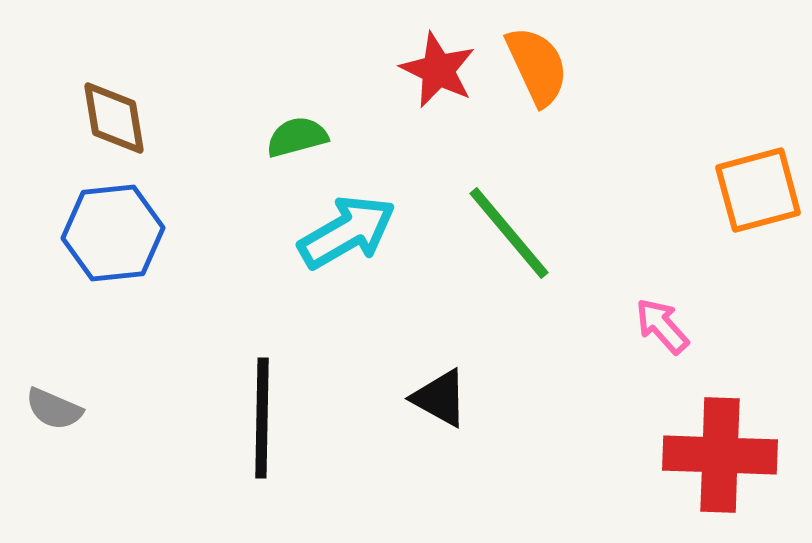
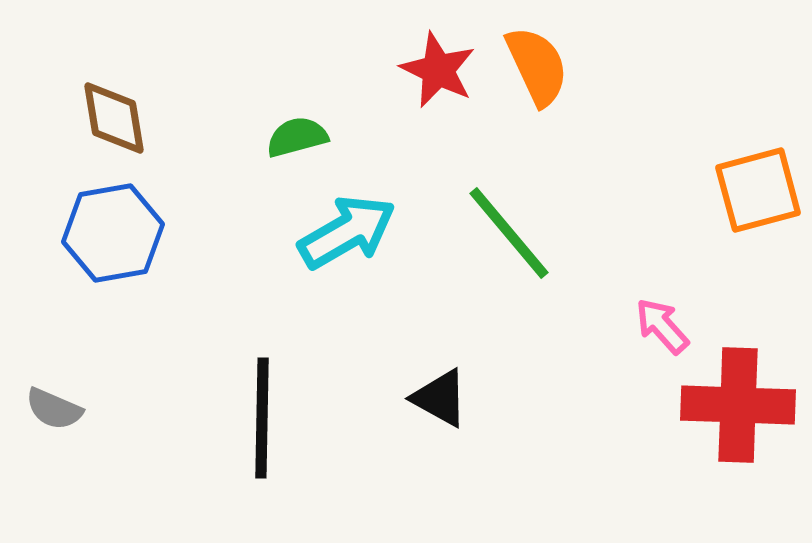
blue hexagon: rotated 4 degrees counterclockwise
red cross: moved 18 px right, 50 px up
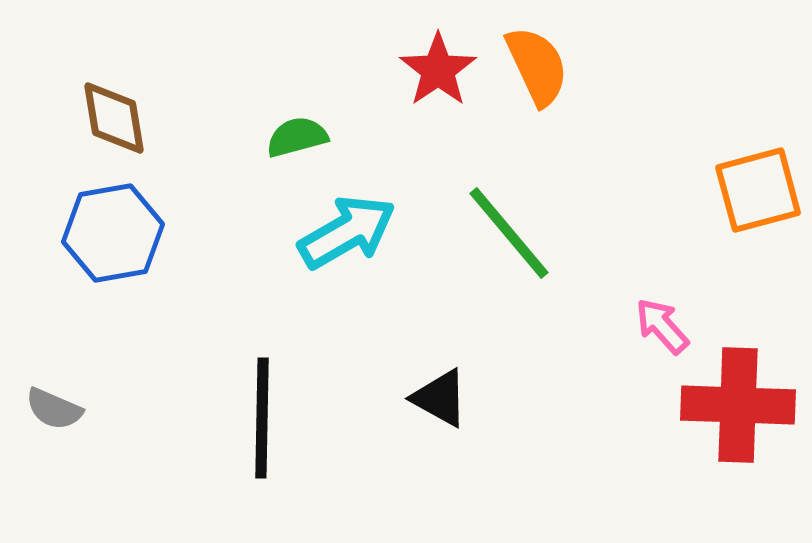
red star: rotated 12 degrees clockwise
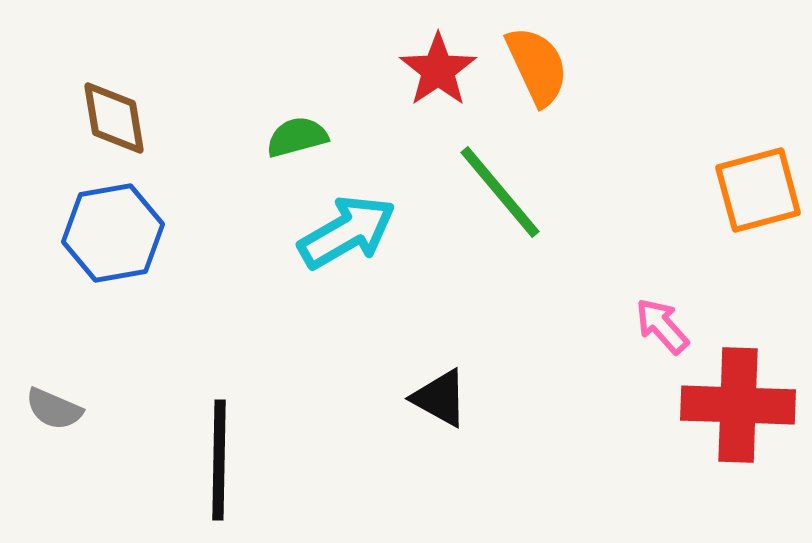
green line: moved 9 px left, 41 px up
black line: moved 43 px left, 42 px down
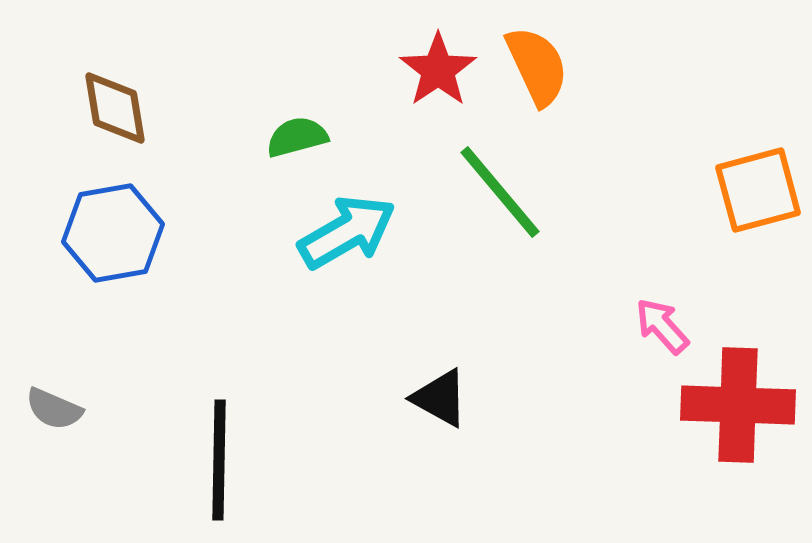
brown diamond: moved 1 px right, 10 px up
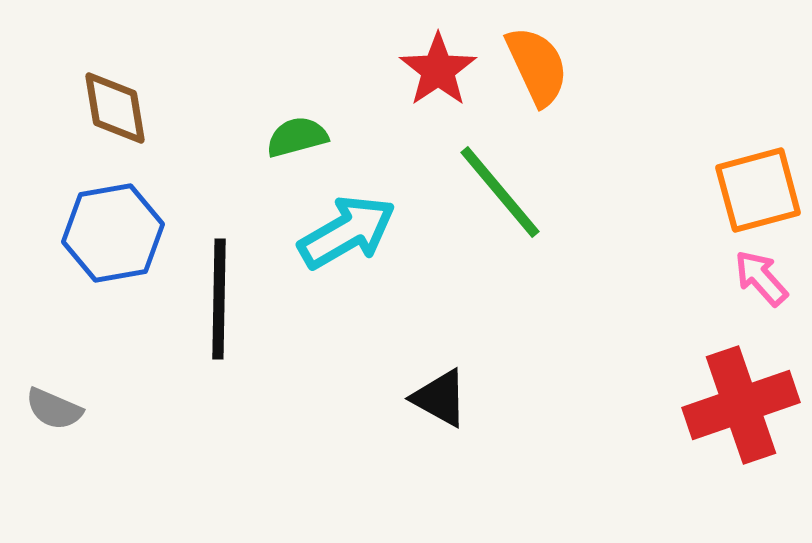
pink arrow: moved 99 px right, 48 px up
red cross: moved 3 px right; rotated 21 degrees counterclockwise
black line: moved 161 px up
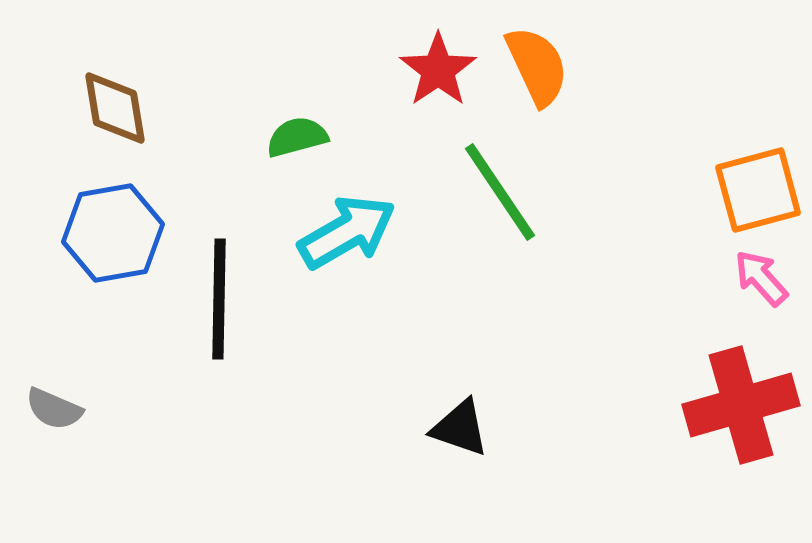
green line: rotated 6 degrees clockwise
black triangle: moved 20 px right, 30 px down; rotated 10 degrees counterclockwise
red cross: rotated 3 degrees clockwise
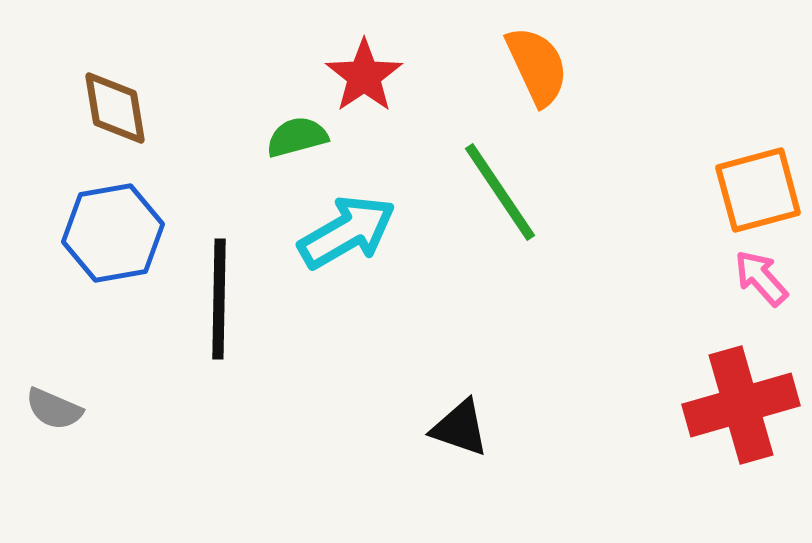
red star: moved 74 px left, 6 px down
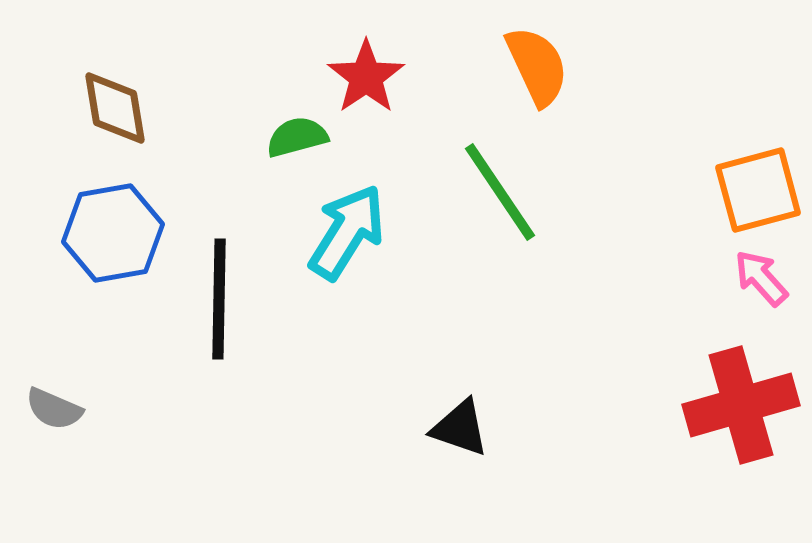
red star: moved 2 px right, 1 px down
cyan arrow: rotated 28 degrees counterclockwise
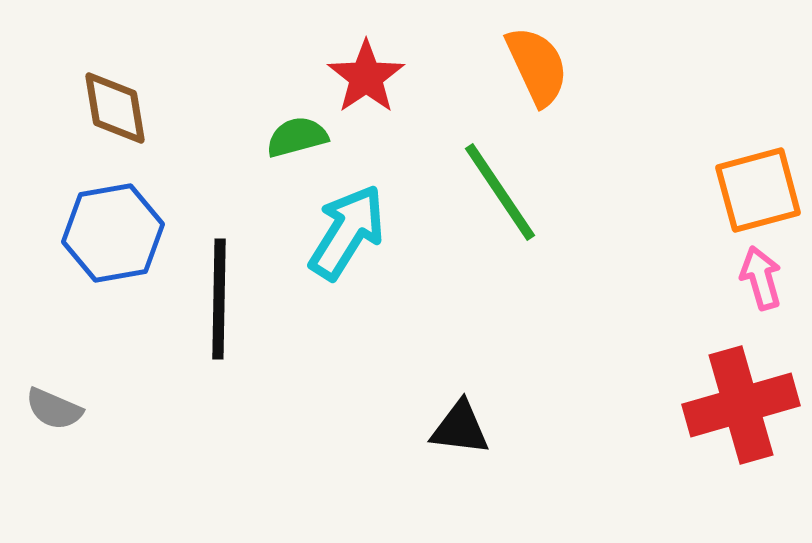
pink arrow: rotated 26 degrees clockwise
black triangle: rotated 12 degrees counterclockwise
